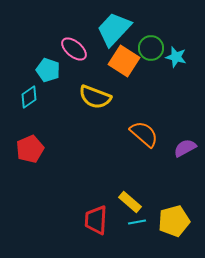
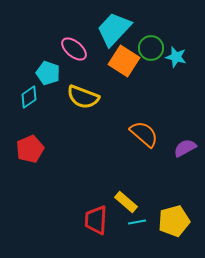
cyan pentagon: moved 3 px down
yellow semicircle: moved 12 px left
yellow rectangle: moved 4 px left
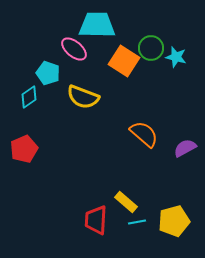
cyan trapezoid: moved 17 px left, 4 px up; rotated 48 degrees clockwise
red pentagon: moved 6 px left
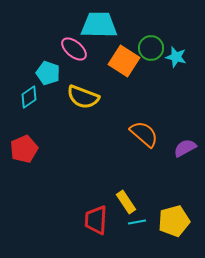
cyan trapezoid: moved 2 px right
yellow rectangle: rotated 15 degrees clockwise
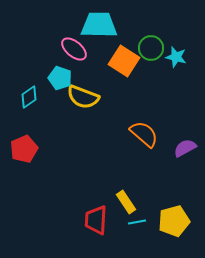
cyan pentagon: moved 12 px right, 5 px down
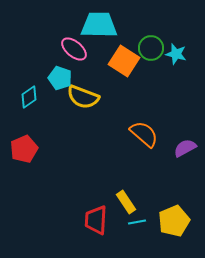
cyan star: moved 3 px up
yellow pentagon: rotated 8 degrees counterclockwise
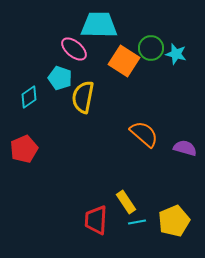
yellow semicircle: rotated 80 degrees clockwise
purple semicircle: rotated 45 degrees clockwise
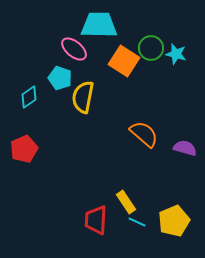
cyan line: rotated 36 degrees clockwise
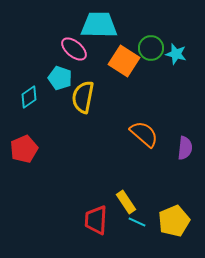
purple semicircle: rotated 80 degrees clockwise
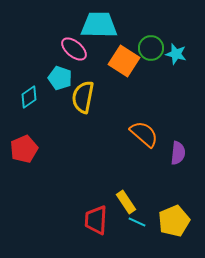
purple semicircle: moved 7 px left, 5 px down
